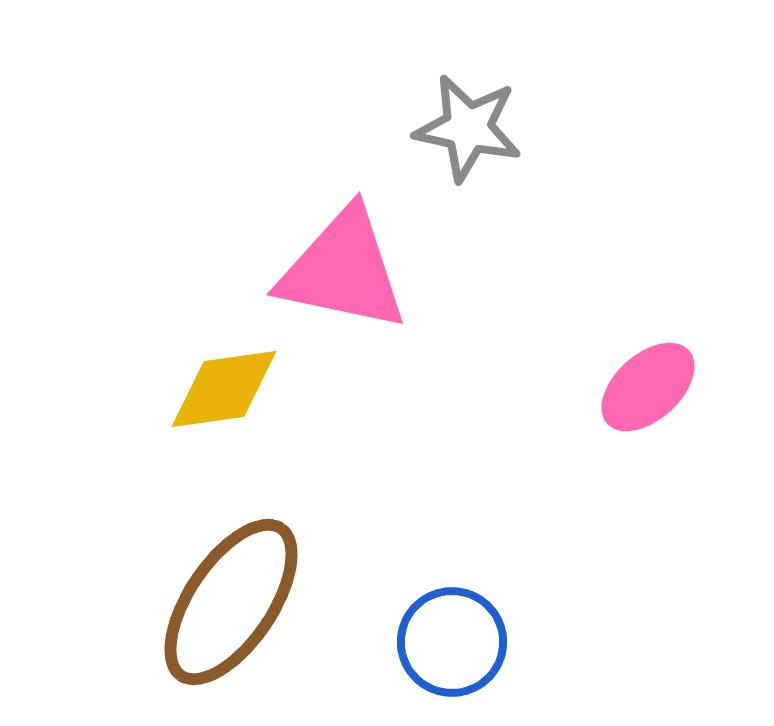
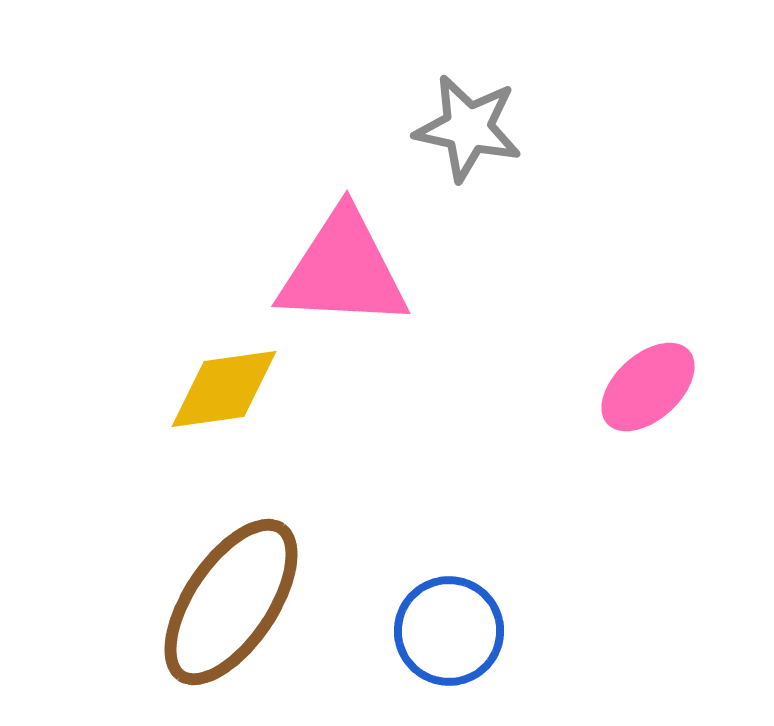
pink triangle: rotated 9 degrees counterclockwise
blue circle: moved 3 px left, 11 px up
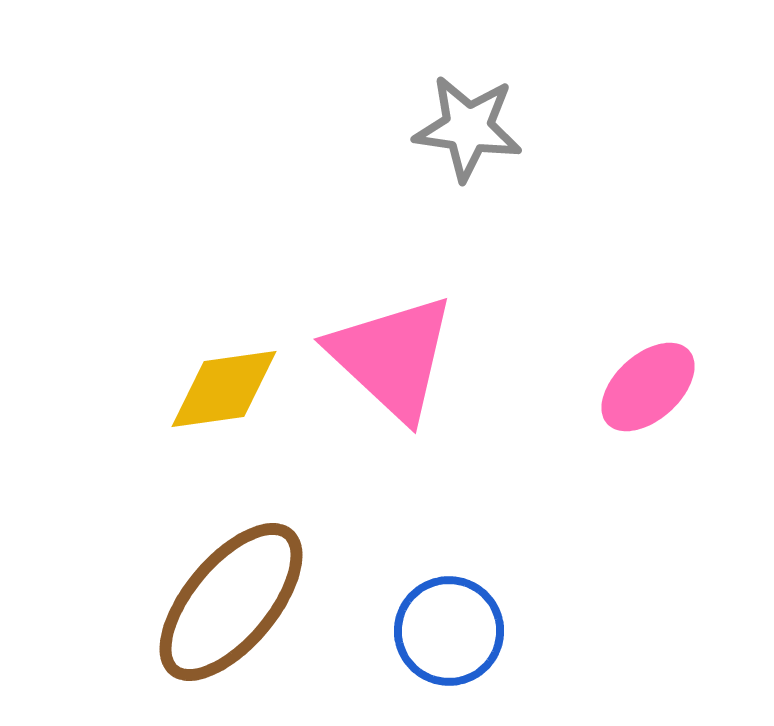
gray star: rotated 4 degrees counterclockwise
pink triangle: moved 49 px right, 87 px down; rotated 40 degrees clockwise
brown ellipse: rotated 6 degrees clockwise
